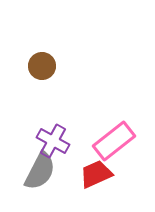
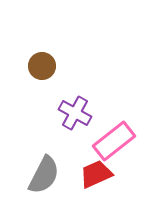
purple cross: moved 22 px right, 28 px up
gray semicircle: moved 4 px right, 4 px down
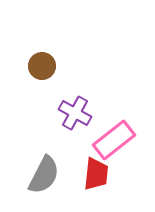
pink rectangle: moved 1 px up
red trapezoid: rotated 120 degrees clockwise
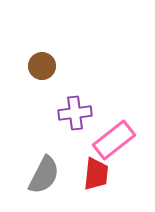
purple cross: rotated 36 degrees counterclockwise
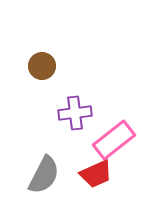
red trapezoid: rotated 60 degrees clockwise
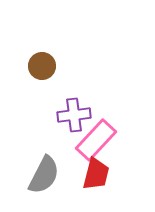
purple cross: moved 1 px left, 2 px down
pink rectangle: moved 18 px left; rotated 9 degrees counterclockwise
red trapezoid: rotated 52 degrees counterclockwise
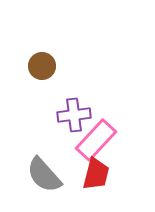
gray semicircle: rotated 111 degrees clockwise
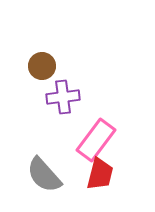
purple cross: moved 11 px left, 18 px up
pink rectangle: rotated 6 degrees counterclockwise
red trapezoid: moved 4 px right
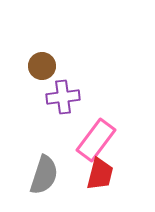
gray semicircle: rotated 120 degrees counterclockwise
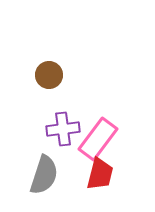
brown circle: moved 7 px right, 9 px down
purple cross: moved 32 px down
pink rectangle: moved 2 px right, 1 px up
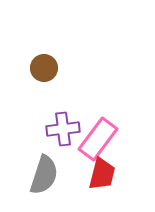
brown circle: moved 5 px left, 7 px up
red trapezoid: moved 2 px right
